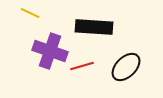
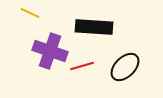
black ellipse: moved 1 px left
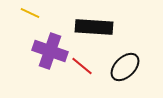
red line: rotated 55 degrees clockwise
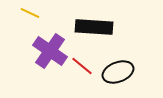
purple cross: rotated 16 degrees clockwise
black ellipse: moved 7 px left, 5 px down; rotated 24 degrees clockwise
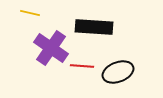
yellow line: rotated 12 degrees counterclockwise
purple cross: moved 1 px right, 3 px up
red line: rotated 35 degrees counterclockwise
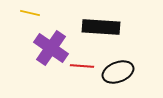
black rectangle: moved 7 px right
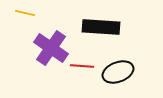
yellow line: moved 5 px left
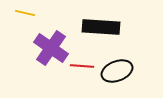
black ellipse: moved 1 px left, 1 px up
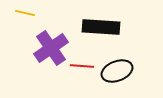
purple cross: rotated 20 degrees clockwise
